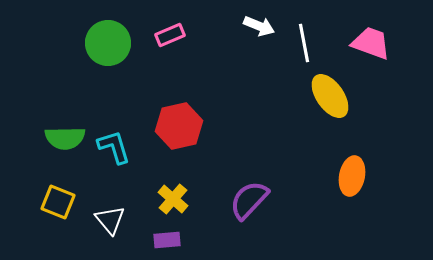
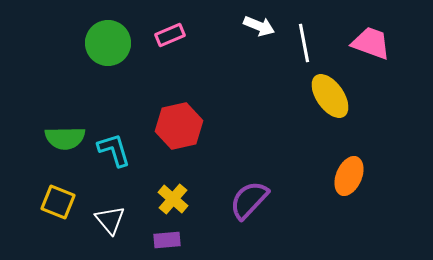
cyan L-shape: moved 3 px down
orange ellipse: moved 3 px left; rotated 12 degrees clockwise
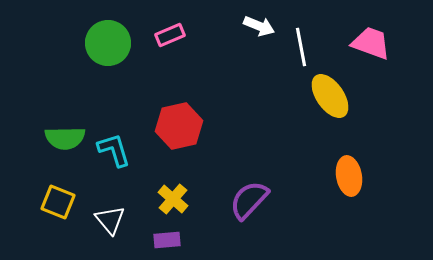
white line: moved 3 px left, 4 px down
orange ellipse: rotated 33 degrees counterclockwise
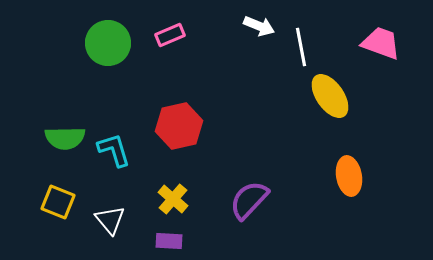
pink trapezoid: moved 10 px right
purple rectangle: moved 2 px right, 1 px down; rotated 8 degrees clockwise
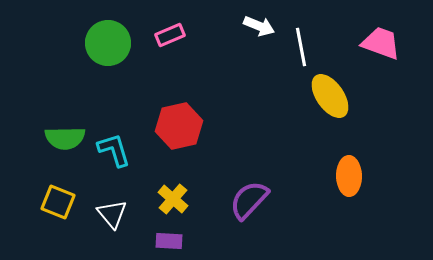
orange ellipse: rotated 9 degrees clockwise
white triangle: moved 2 px right, 6 px up
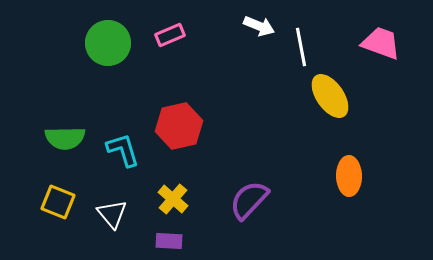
cyan L-shape: moved 9 px right
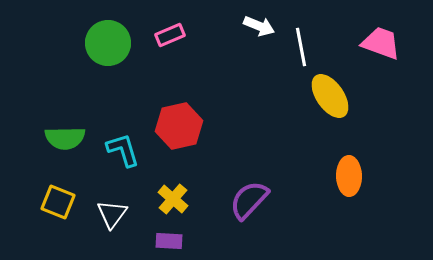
white triangle: rotated 16 degrees clockwise
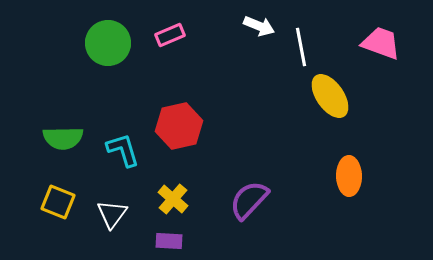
green semicircle: moved 2 px left
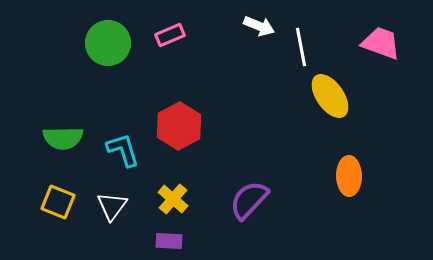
red hexagon: rotated 15 degrees counterclockwise
white triangle: moved 8 px up
